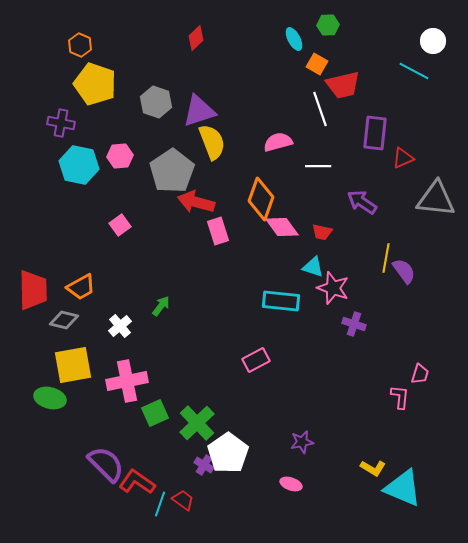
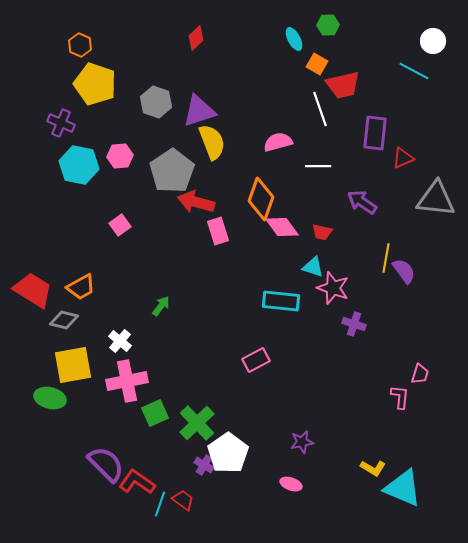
purple cross at (61, 123): rotated 12 degrees clockwise
red trapezoid at (33, 290): rotated 57 degrees counterclockwise
white cross at (120, 326): moved 15 px down; rotated 10 degrees counterclockwise
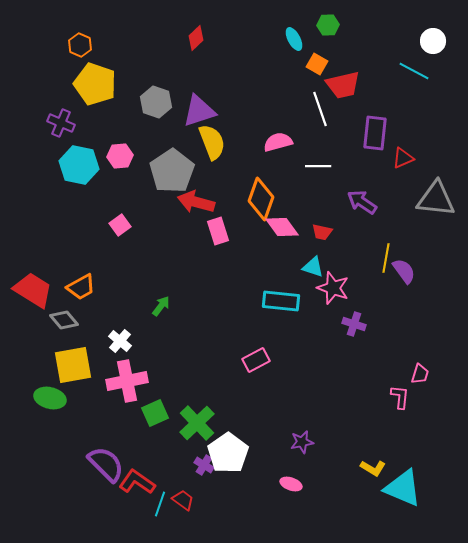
gray diamond at (64, 320): rotated 36 degrees clockwise
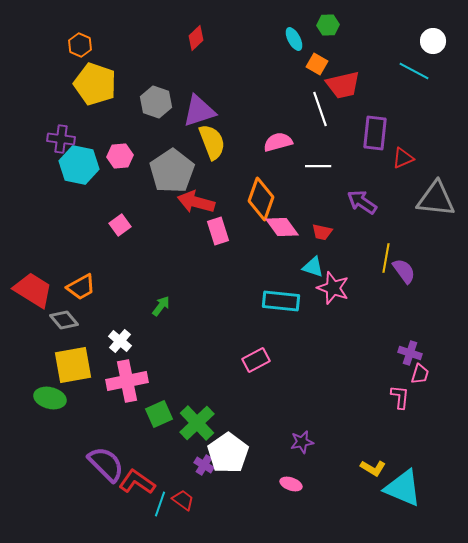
purple cross at (61, 123): moved 16 px down; rotated 16 degrees counterclockwise
purple cross at (354, 324): moved 56 px right, 29 px down
green square at (155, 413): moved 4 px right, 1 px down
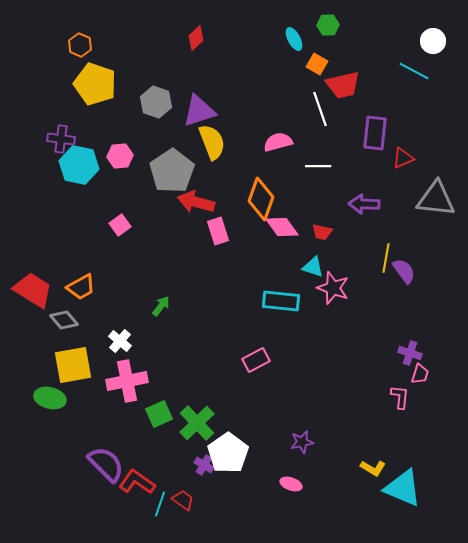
purple arrow at (362, 202): moved 2 px right, 2 px down; rotated 32 degrees counterclockwise
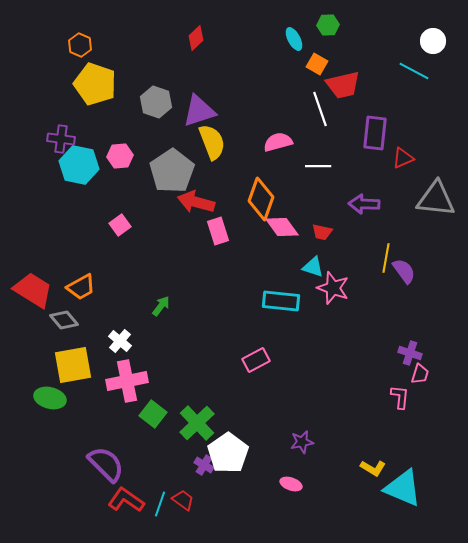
green square at (159, 414): moved 6 px left; rotated 28 degrees counterclockwise
red L-shape at (137, 482): moved 11 px left, 18 px down
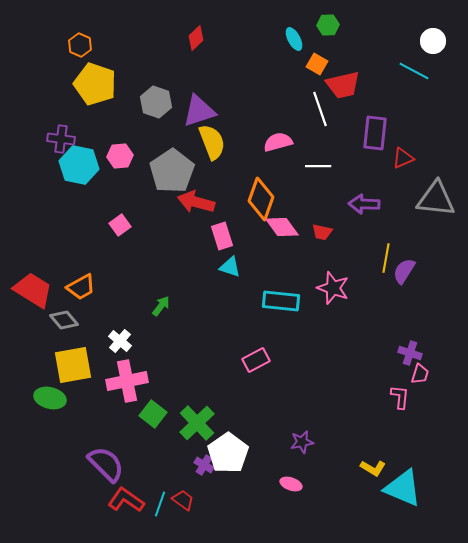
pink rectangle at (218, 231): moved 4 px right, 5 px down
cyan triangle at (313, 267): moved 83 px left
purple semicircle at (404, 271): rotated 112 degrees counterclockwise
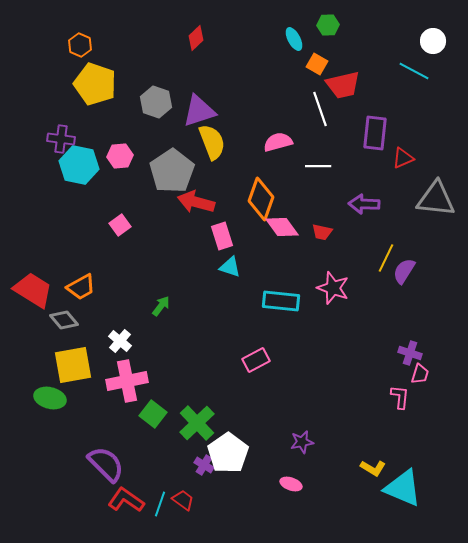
yellow line at (386, 258): rotated 16 degrees clockwise
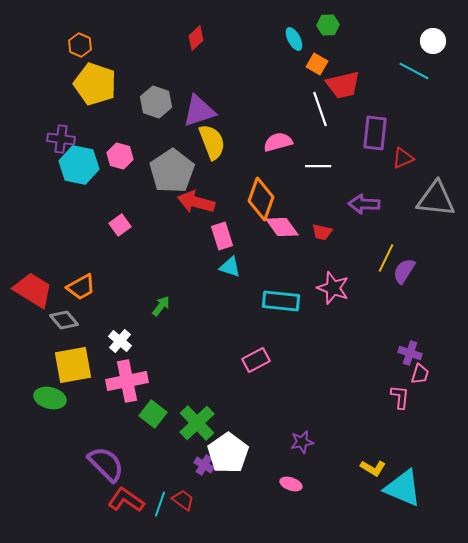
pink hexagon at (120, 156): rotated 20 degrees clockwise
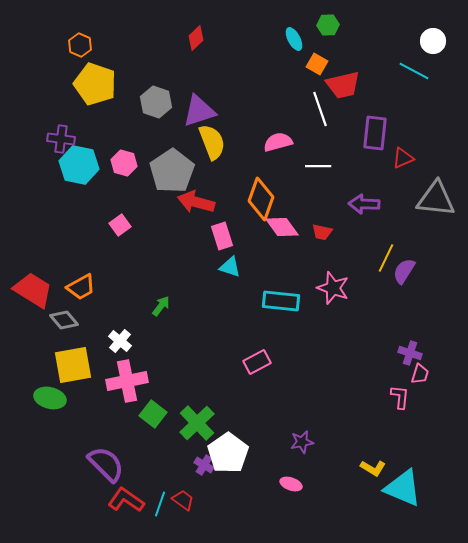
pink hexagon at (120, 156): moved 4 px right, 7 px down
pink rectangle at (256, 360): moved 1 px right, 2 px down
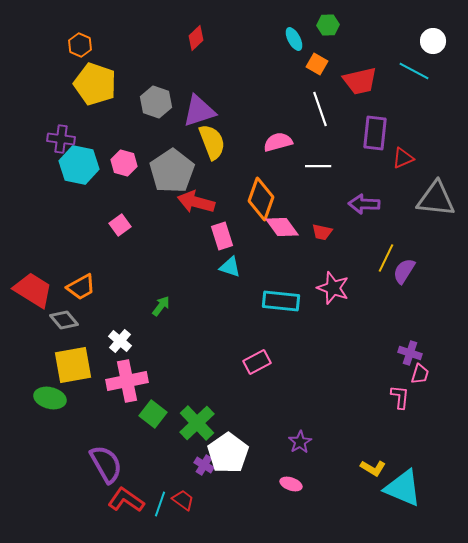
red trapezoid at (343, 85): moved 17 px right, 4 px up
purple star at (302, 442): moved 2 px left; rotated 20 degrees counterclockwise
purple semicircle at (106, 464): rotated 15 degrees clockwise
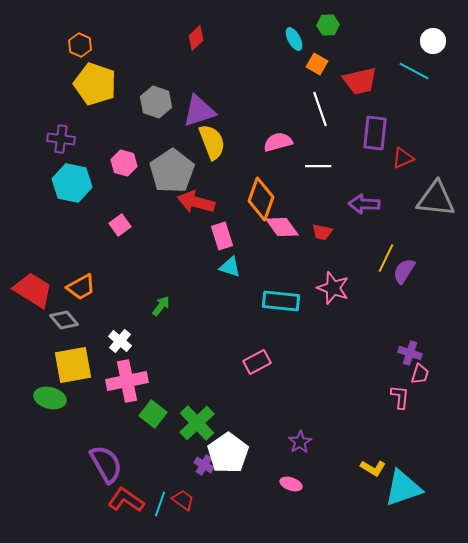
cyan hexagon at (79, 165): moved 7 px left, 18 px down
cyan triangle at (403, 488): rotated 42 degrees counterclockwise
